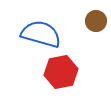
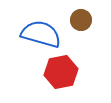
brown circle: moved 15 px left, 1 px up
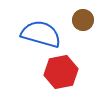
brown circle: moved 2 px right
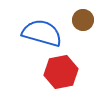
blue semicircle: moved 1 px right, 1 px up
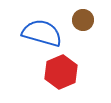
red hexagon: rotated 12 degrees counterclockwise
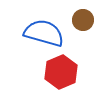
blue semicircle: moved 2 px right
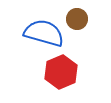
brown circle: moved 6 px left, 1 px up
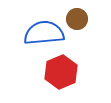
blue semicircle: rotated 21 degrees counterclockwise
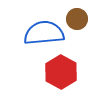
red hexagon: rotated 8 degrees counterclockwise
